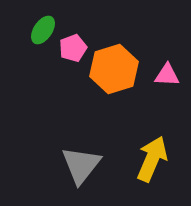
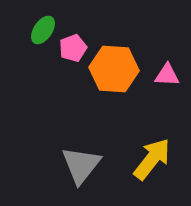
orange hexagon: rotated 21 degrees clockwise
yellow arrow: rotated 15 degrees clockwise
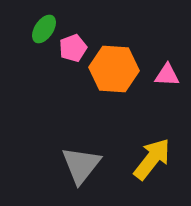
green ellipse: moved 1 px right, 1 px up
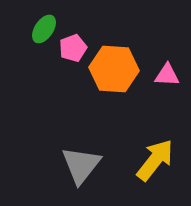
yellow arrow: moved 3 px right, 1 px down
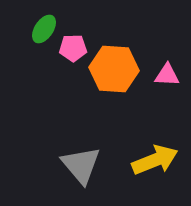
pink pentagon: rotated 20 degrees clockwise
yellow arrow: rotated 30 degrees clockwise
gray triangle: rotated 18 degrees counterclockwise
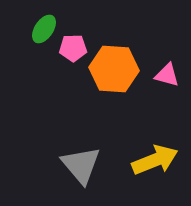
pink triangle: rotated 12 degrees clockwise
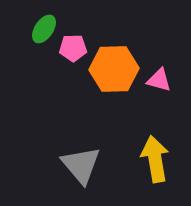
orange hexagon: rotated 6 degrees counterclockwise
pink triangle: moved 8 px left, 5 px down
yellow arrow: moved 1 px up; rotated 78 degrees counterclockwise
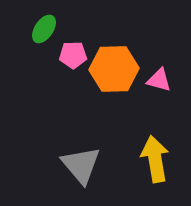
pink pentagon: moved 7 px down
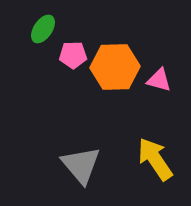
green ellipse: moved 1 px left
orange hexagon: moved 1 px right, 2 px up
yellow arrow: rotated 24 degrees counterclockwise
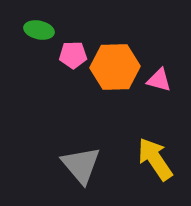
green ellipse: moved 4 px left, 1 px down; rotated 68 degrees clockwise
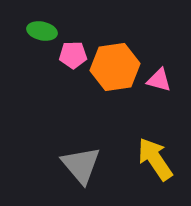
green ellipse: moved 3 px right, 1 px down
orange hexagon: rotated 6 degrees counterclockwise
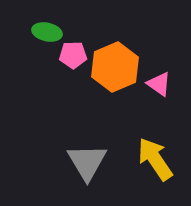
green ellipse: moved 5 px right, 1 px down
orange hexagon: rotated 15 degrees counterclockwise
pink triangle: moved 4 px down; rotated 20 degrees clockwise
gray triangle: moved 6 px right, 3 px up; rotated 9 degrees clockwise
